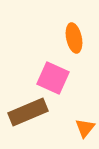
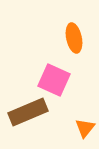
pink square: moved 1 px right, 2 px down
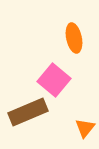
pink square: rotated 16 degrees clockwise
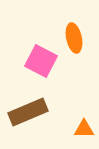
pink square: moved 13 px left, 19 px up; rotated 12 degrees counterclockwise
orange triangle: moved 1 px left, 1 px down; rotated 50 degrees clockwise
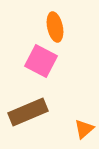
orange ellipse: moved 19 px left, 11 px up
orange triangle: rotated 40 degrees counterclockwise
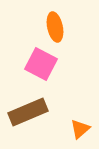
pink square: moved 3 px down
orange triangle: moved 4 px left
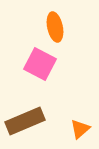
pink square: moved 1 px left
brown rectangle: moved 3 px left, 9 px down
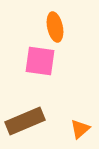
pink square: moved 3 px up; rotated 20 degrees counterclockwise
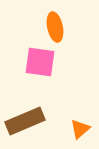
pink square: moved 1 px down
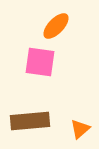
orange ellipse: moved 1 px right, 1 px up; rotated 56 degrees clockwise
brown rectangle: moved 5 px right; rotated 18 degrees clockwise
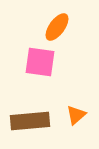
orange ellipse: moved 1 px right, 1 px down; rotated 8 degrees counterclockwise
orange triangle: moved 4 px left, 14 px up
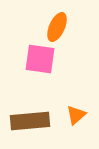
orange ellipse: rotated 12 degrees counterclockwise
pink square: moved 3 px up
